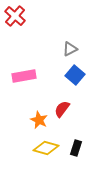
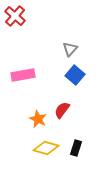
gray triangle: rotated 21 degrees counterclockwise
pink rectangle: moved 1 px left, 1 px up
red semicircle: moved 1 px down
orange star: moved 1 px left, 1 px up
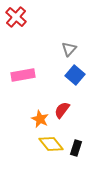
red cross: moved 1 px right, 1 px down
gray triangle: moved 1 px left
orange star: moved 2 px right
yellow diamond: moved 5 px right, 4 px up; rotated 35 degrees clockwise
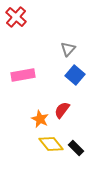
gray triangle: moved 1 px left
black rectangle: rotated 63 degrees counterclockwise
